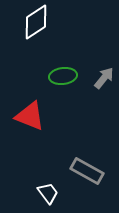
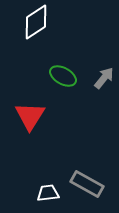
green ellipse: rotated 36 degrees clockwise
red triangle: rotated 40 degrees clockwise
gray rectangle: moved 13 px down
white trapezoid: rotated 60 degrees counterclockwise
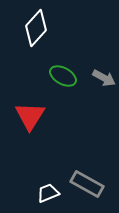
white diamond: moved 6 px down; rotated 15 degrees counterclockwise
gray arrow: rotated 80 degrees clockwise
white trapezoid: rotated 15 degrees counterclockwise
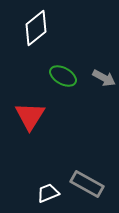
white diamond: rotated 9 degrees clockwise
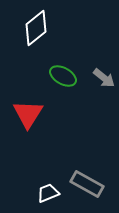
gray arrow: rotated 10 degrees clockwise
red triangle: moved 2 px left, 2 px up
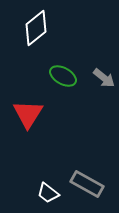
white trapezoid: rotated 120 degrees counterclockwise
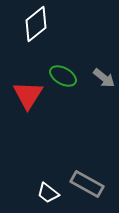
white diamond: moved 4 px up
red triangle: moved 19 px up
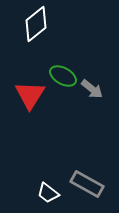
gray arrow: moved 12 px left, 11 px down
red triangle: moved 2 px right
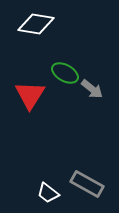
white diamond: rotated 48 degrees clockwise
green ellipse: moved 2 px right, 3 px up
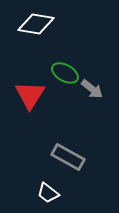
gray rectangle: moved 19 px left, 27 px up
